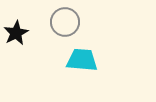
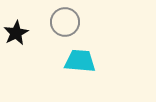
cyan trapezoid: moved 2 px left, 1 px down
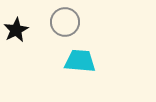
black star: moved 3 px up
